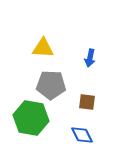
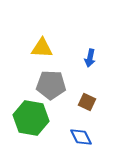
yellow triangle: moved 1 px left
brown square: rotated 18 degrees clockwise
blue diamond: moved 1 px left, 2 px down
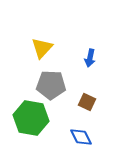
yellow triangle: rotated 50 degrees counterclockwise
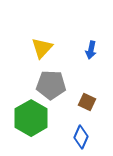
blue arrow: moved 1 px right, 8 px up
green hexagon: rotated 20 degrees clockwise
blue diamond: rotated 50 degrees clockwise
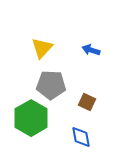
blue arrow: rotated 96 degrees clockwise
blue diamond: rotated 35 degrees counterclockwise
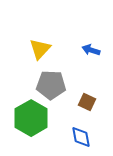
yellow triangle: moved 2 px left, 1 px down
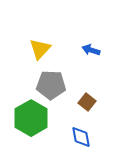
brown square: rotated 12 degrees clockwise
